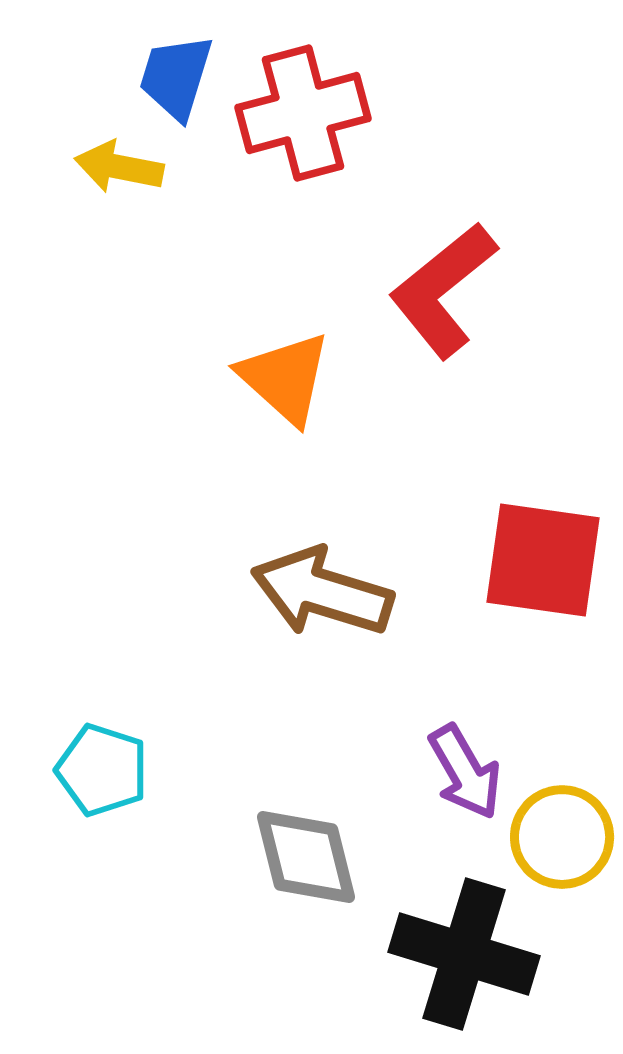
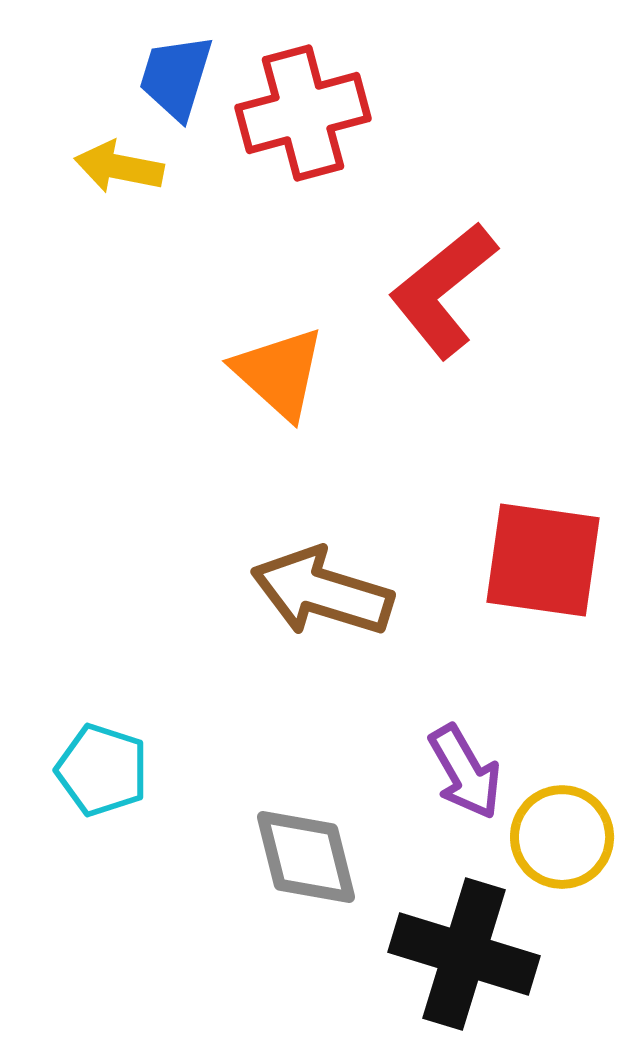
orange triangle: moved 6 px left, 5 px up
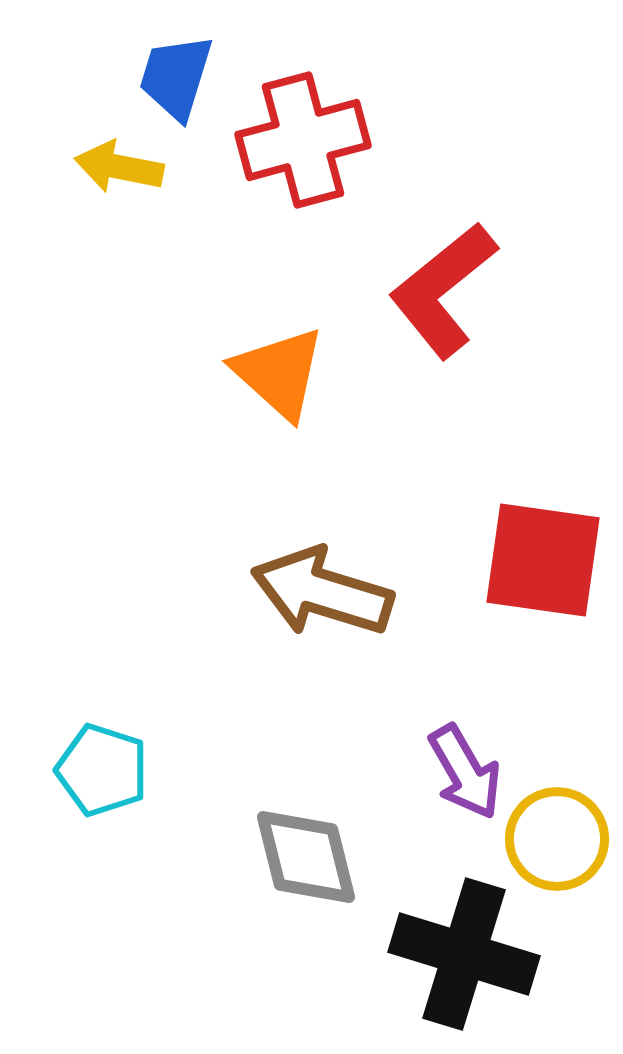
red cross: moved 27 px down
yellow circle: moved 5 px left, 2 px down
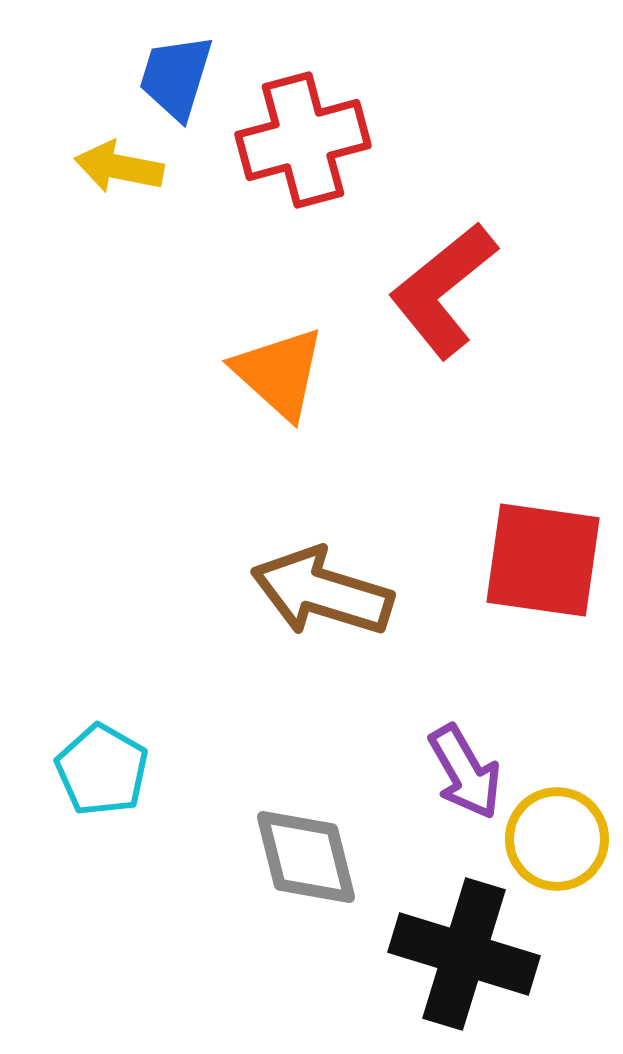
cyan pentagon: rotated 12 degrees clockwise
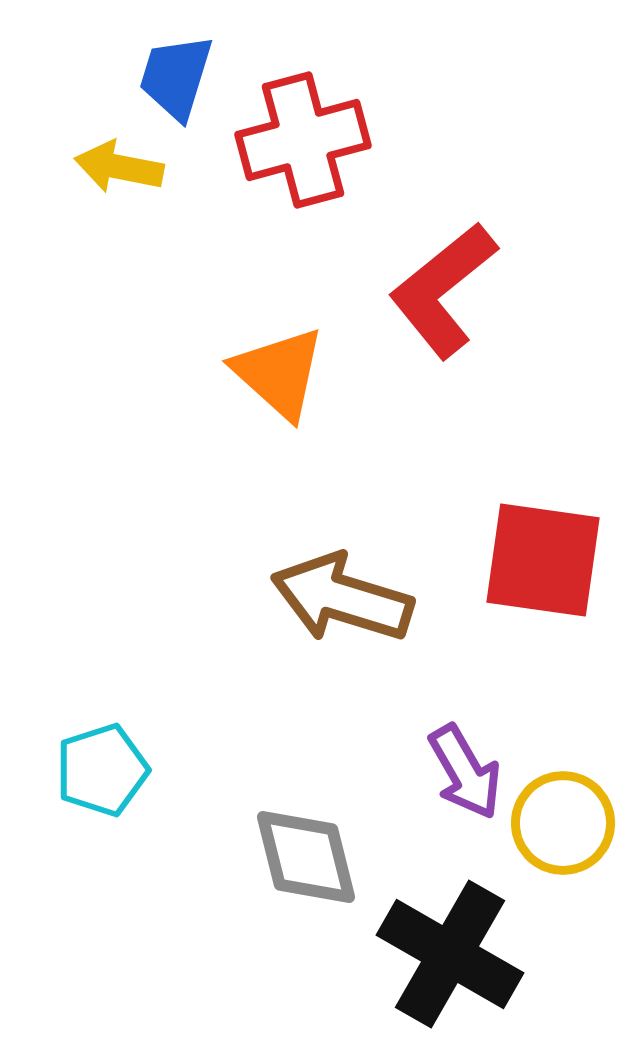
brown arrow: moved 20 px right, 6 px down
cyan pentagon: rotated 24 degrees clockwise
yellow circle: moved 6 px right, 16 px up
black cross: moved 14 px left; rotated 13 degrees clockwise
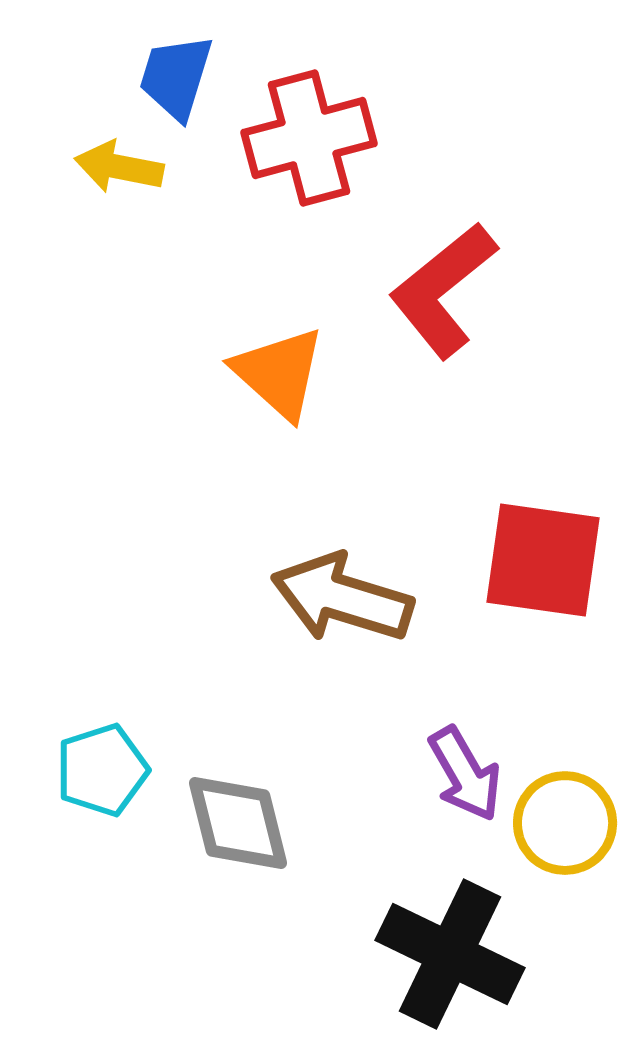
red cross: moved 6 px right, 2 px up
purple arrow: moved 2 px down
yellow circle: moved 2 px right
gray diamond: moved 68 px left, 34 px up
black cross: rotated 4 degrees counterclockwise
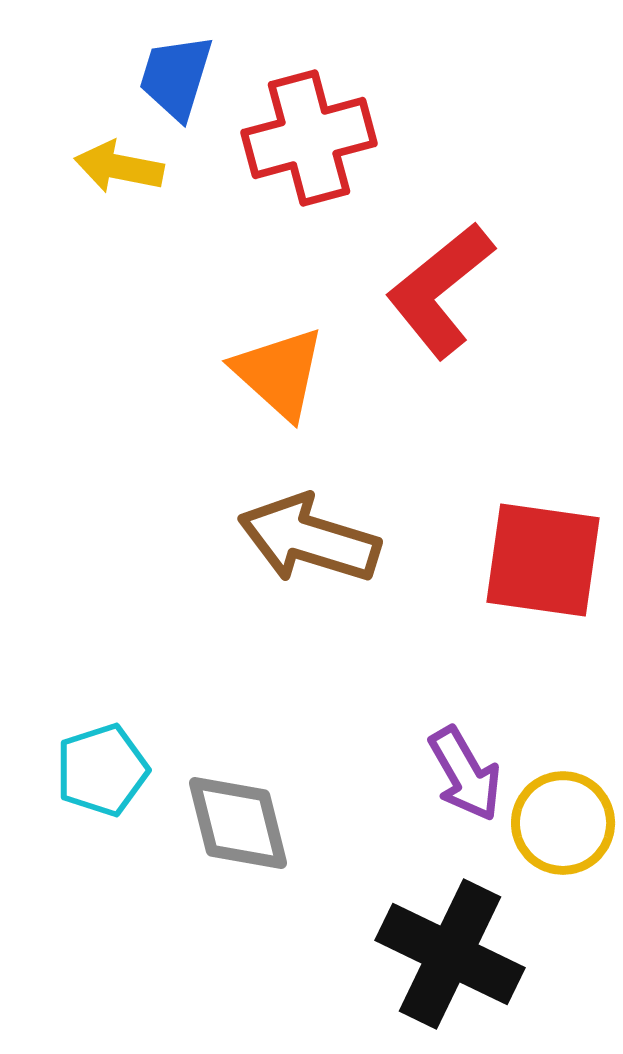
red L-shape: moved 3 px left
brown arrow: moved 33 px left, 59 px up
yellow circle: moved 2 px left
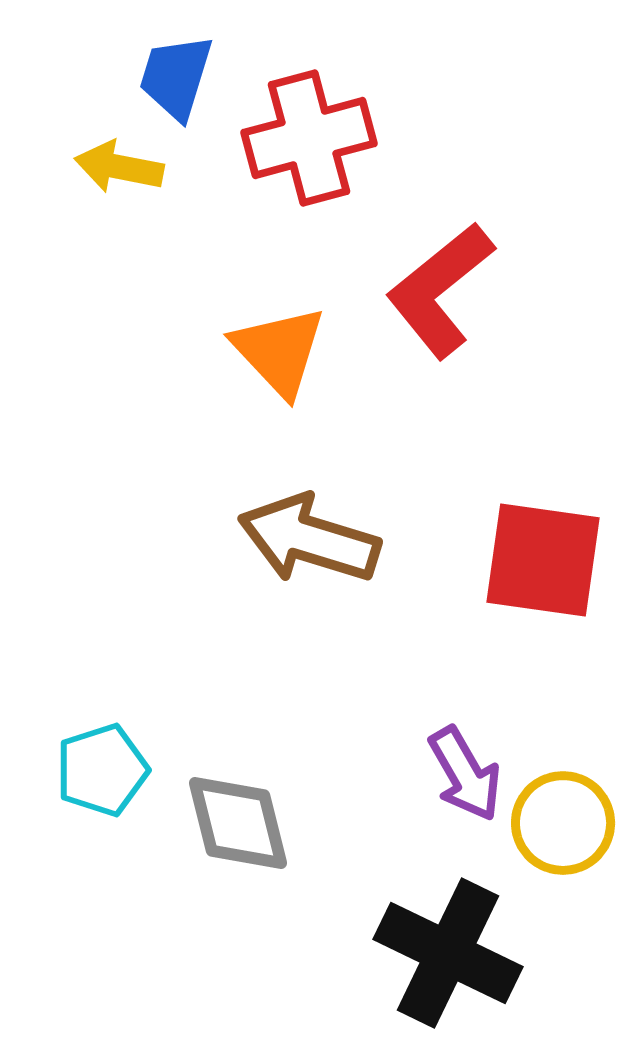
orange triangle: moved 22 px up; rotated 5 degrees clockwise
black cross: moved 2 px left, 1 px up
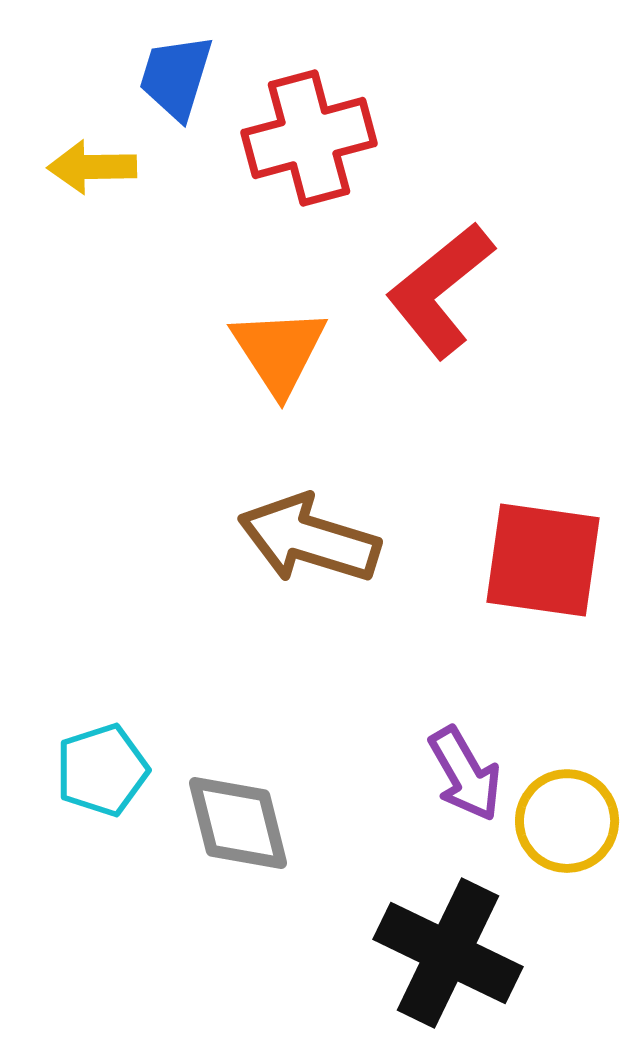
yellow arrow: moved 27 px left; rotated 12 degrees counterclockwise
orange triangle: rotated 10 degrees clockwise
yellow circle: moved 4 px right, 2 px up
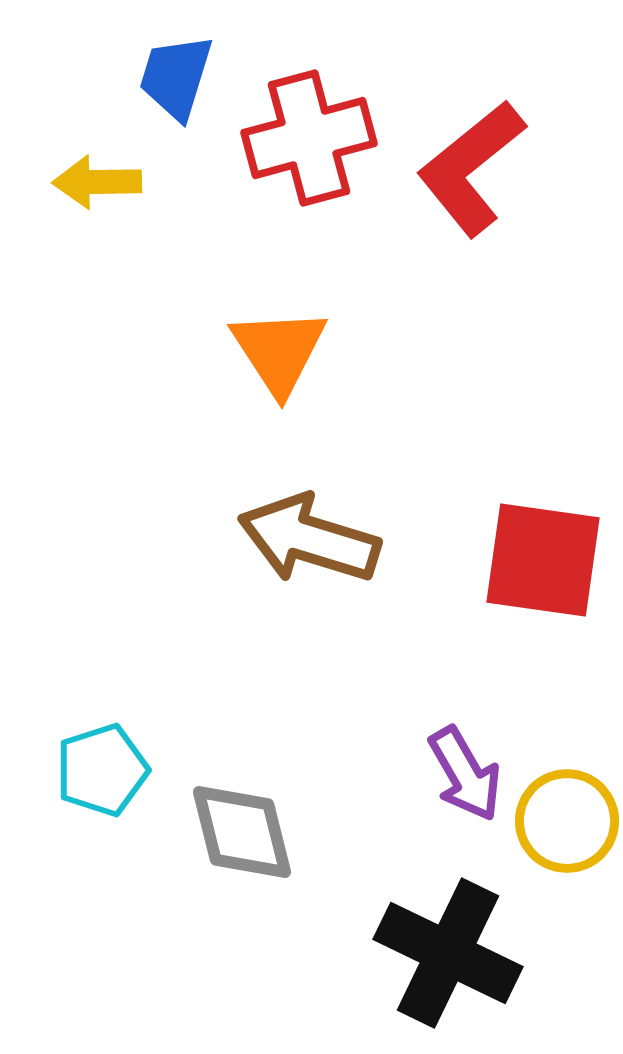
yellow arrow: moved 5 px right, 15 px down
red L-shape: moved 31 px right, 122 px up
gray diamond: moved 4 px right, 9 px down
